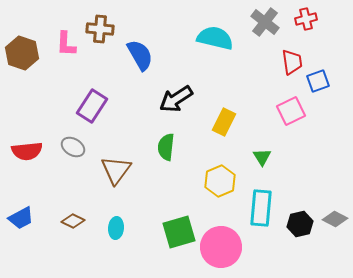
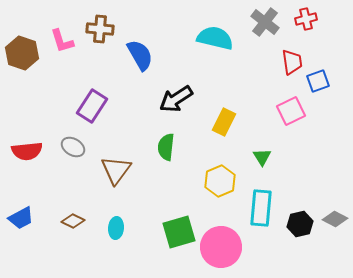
pink L-shape: moved 4 px left, 3 px up; rotated 20 degrees counterclockwise
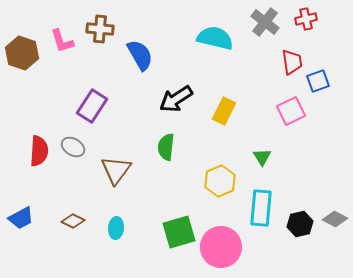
yellow rectangle: moved 11 px up
red semicircle: moved 12 px right; rotated 80 degrees counterclockwise
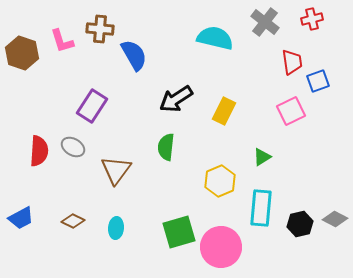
red cross: moved 6 px right
blue semicircle: moved 6 px left
green triangle: rotated 30 degrees clockwise
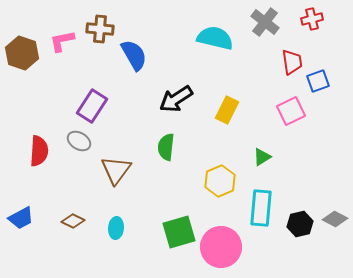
pink L-shape: rotated 96 degrees clockwise
yellow rectangle: moved 3 px right, 1 px up
gray ellipse: moved 6 px right, 6 px up
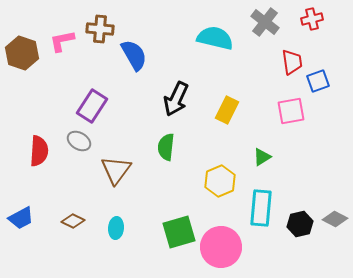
black arrow: rotated 32 degrees counterclockwise
pink square: rotated 16 degrees clockwise
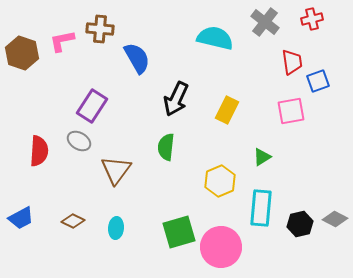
blue semicircle: moved 3 px right, 3 px down
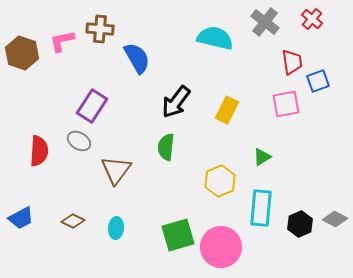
red cross: rotated 35 degrees counterclockwise
black arrow: moved 3 px down; rotated 12 degrees clockwise
pink square: moved 5 px left, 7 px up
black hexagon: rotated 10 degrees counterclockwise
green square: moved 1 px left, 3 px down
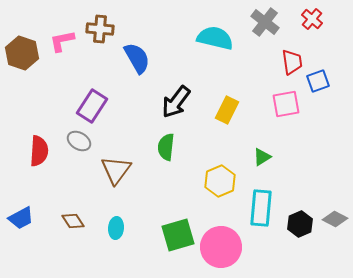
brown diamond: rotated 30 degrees clockwise
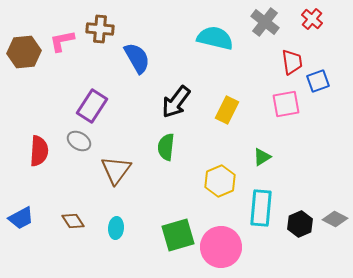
brown hexagon: moved 2 px right, 1 px up; rotated 24 degrees counterclockwise
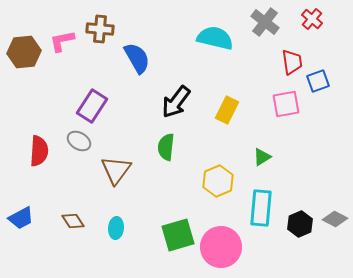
yellow hexagon: moved 2 px left
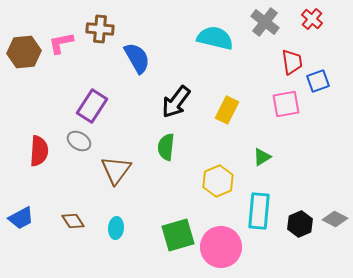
pink L-shape: moved 1 px left, 2 px down
cyan rectangle: moved 2 px left, 3 px down
